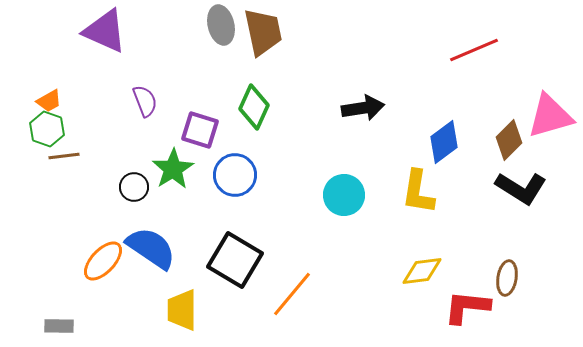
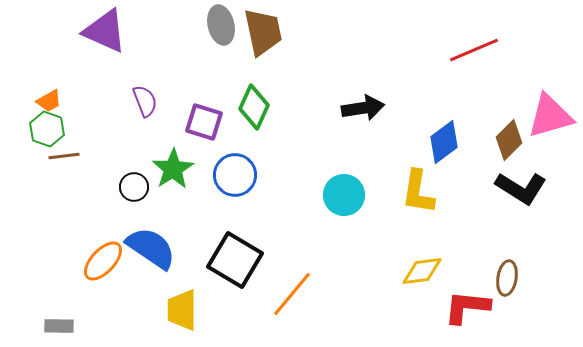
purple square: moved 4 px right, 8 px up
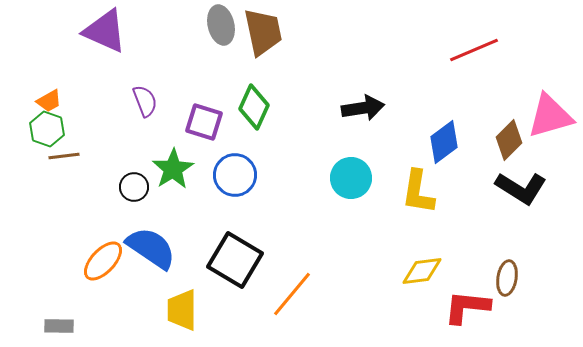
cyan circle: moved 7 px right, 17 px up
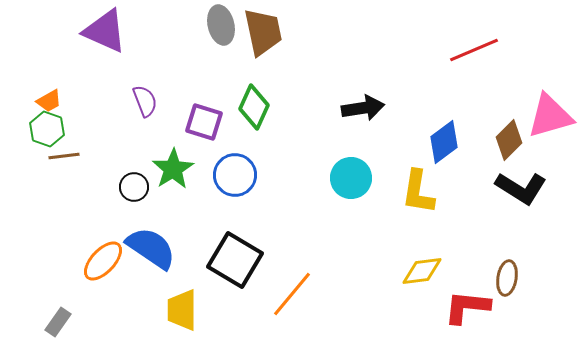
gray rectangle: moved 1 px left, 4 px up; rotated 56 degrees counterclockwise
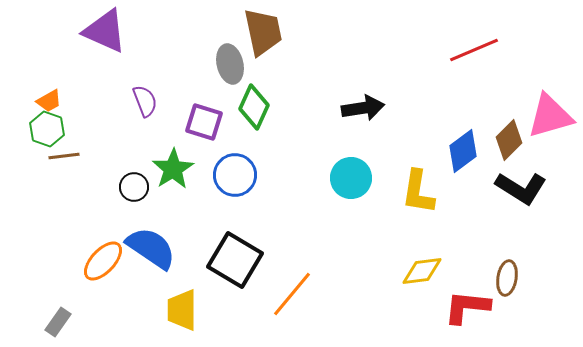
gray ellipse: moved 9 px right, 39 px down
blue diamond: moved 19 px right, 9 px down
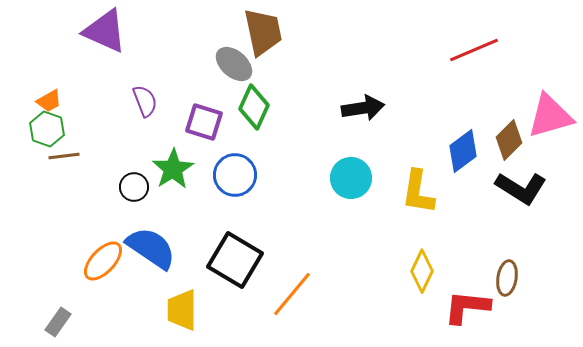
gray ellipse: moved 4 px right; rotated 36 degrees counterclockwise
yellow diamond: rotated 57 degrees counterclockwise
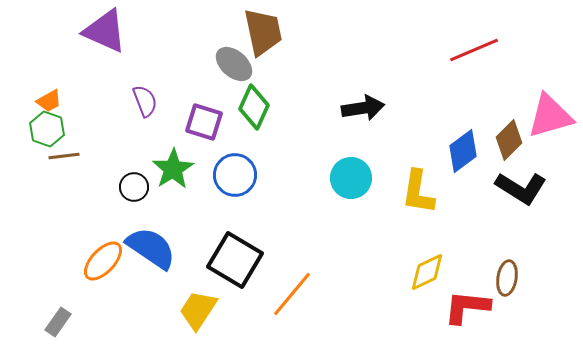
yellow diamond: moved 5 px right, 1 px down; rotated 39 degrees clockwise
yellow trapezoid: moved 16 px right; rotated 33 degrees clockwise
